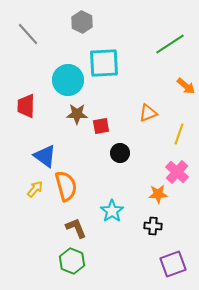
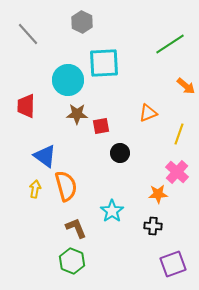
yellow arrow: rotated 30 degrees counterclockwise
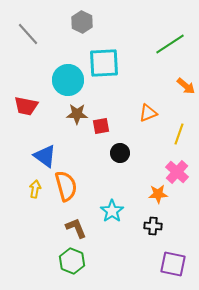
red trapezoid: rotated 80 degrees counterclockwise
purple square: rotated 32 degrees clockwise
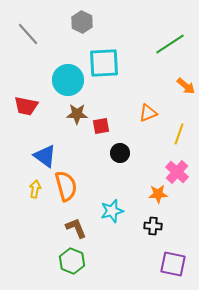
cyan star: rotated 20 degrees clockwise
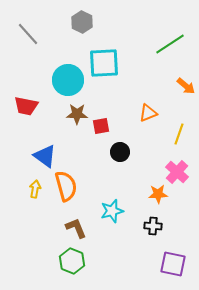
black circle: moved 1 px up
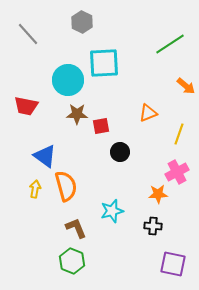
pink cross: rotated 20 degrees clockwise
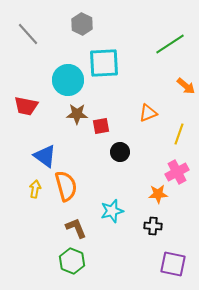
gray hexagon: moved 2 px down
